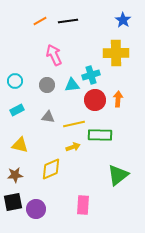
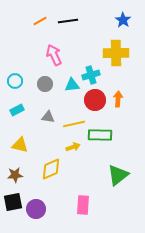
gray circle: moved 2 px left, 1 px up
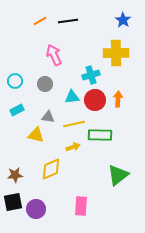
cyan triangle: moved 12 px down
yellow triangle: moved 16 px right, 10 px up
pink rectangle: moved 2 px left, 1 px down
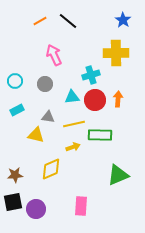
black line: rotated 48 degrees clockwise
green triangle: rotated 15 degrees clockwise
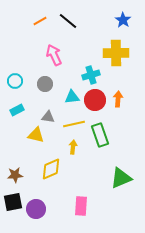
green rectangle: rotated 70 degrees clockwise
yellow arrow: rotated 64 degrees counterclockwise
green triangle: moved 3 px right, 3 px down
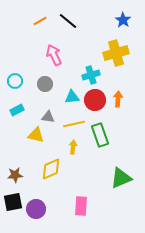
yellow cross: rotated 15 degrees counterclockwise
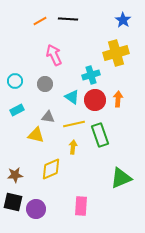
black line: moved 2 px up; rotated 36 degrees counterclockwise
cyan triangle: rotated 42 degrees clockwise
black square: rotated 24 degrees clockwise
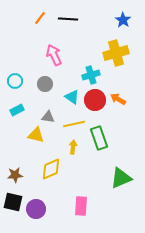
orange line: moved 3 px up; rotated 24 degrees counterclockwise
orange arrow: rotated 63 degrees counterclockwise
green rectangle: moved 1 px left, 3 px down
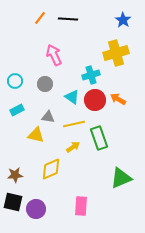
yellow arrow: rotated 48 degrees clockwise
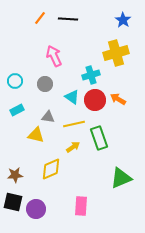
pink arrow: moved 1 px down
